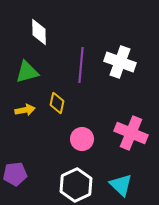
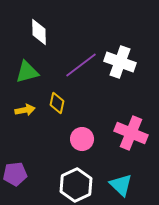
purple line: rotated 48 degrees clockwise
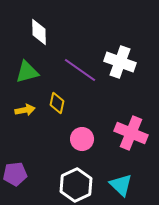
purple line: moved 1 px left, 5 px down; rotated 72 degrees clockwise
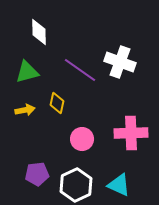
pink cross: rotated 24 degrees counterclockwise
purple pentagon: moved 22 px right
cyan triangle: moved 2 px left; rotated 20 degrees counterclockwise
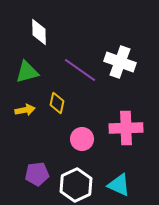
pink cross: moved 5 px left, 5 px up
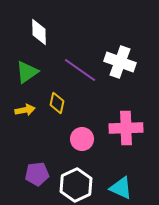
green triangle: rotated 20 degrees counterclockwise
cyan triangle: moved 2 px right, 3 px down
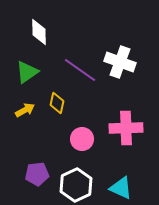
yellow arrow: rotated 18 degrees counterclockwise
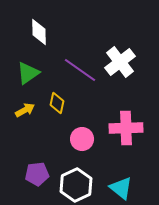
white cross: rotated 32 degrees clockwise
green triangle: moved 1 px right, 1 px down
cyan triangle: rotated 15 degrees clockwise
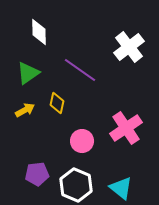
white cross: moved 9 px right, 15 px up
pink cross: rotated 32 degrees counterclockwise
pink circle: moved 2 px down
white hexagon: rotated 12 degrees counterclockwise
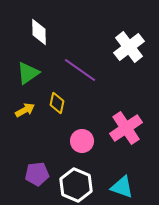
cyan triangle: moved 1 px right, 1 px up; rotated 20 degrees counterclockwise
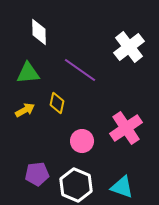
green triangle: rotated 30 degrees clockwise
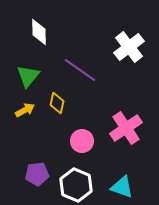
green triangle: moved 3 px down; rotated 45 degrees counterclockwise
